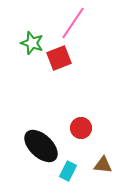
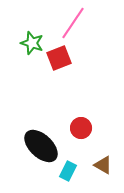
brown triangle: rotated 24 degrees clockwise
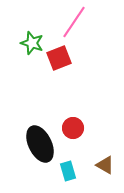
pink line: moved 1 px right, 1 px up
red circle: moved 8 px left
black ellipse: moved 1 px left, 2 px up; rotated 21 degrees clockwise
brown triangle: moved 2 px right
cyan rectangle: rotated 42 degrees counterclockwise
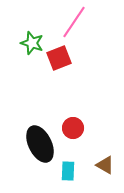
cyan rectangle: rotated 18 degrees clockwise
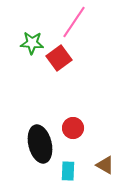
green star: rotated 15 degrees counterclockwise
red square: rotated 15 degrees counterclockwise
black ellipse: rotated 12 degrees clockwise
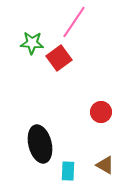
red circle: moved 28 px right, 16 px up
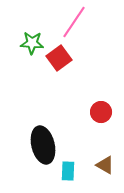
black ellipse: moved 3 px right, 1 px down
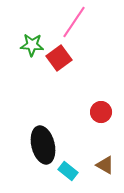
green star: moved 2 px down
cyan rectangle: rotated 54 degrees counterclockwise
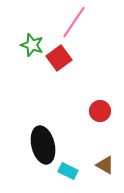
green star: rotated 15 degrees clockwise
red circle: moved 1 px left, 1 px up
cyan rectangle: rotated 12 degrees counterclockwise
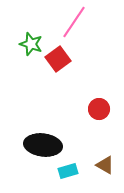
green star: moved 1 px left, 1 px up
red square: moved 1 px left, 1 px down
red circle: moved 1 px left, 2 px up
black ellipse: rotated 69 degrees counterclockwise
cyan rectangle: rotated 42 degrees counterclockwise
